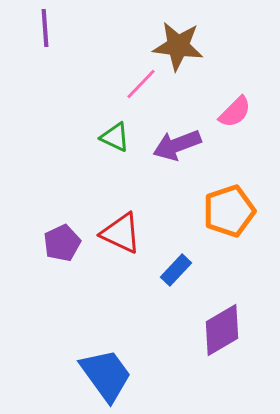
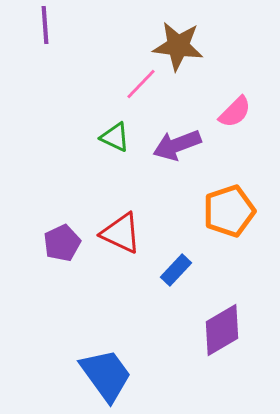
purple line: moved 3 px up
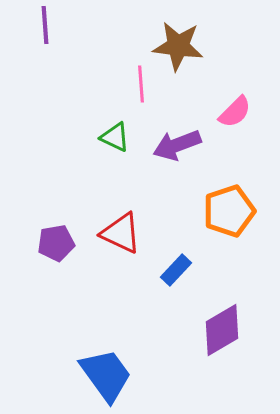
pink line: rotated 48 degrees counterclockwise
purple pentagon: moved 6 px left; rotated 15 degrees clockwise
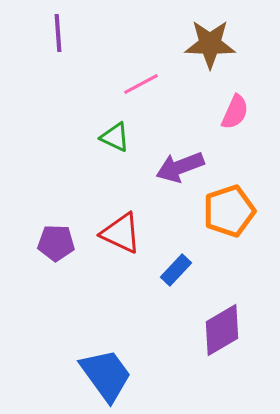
purple line: moved 13 px right, 8 px down
brown star: moved 32 px right, 2 px up; rotated 6 degrees counterclockwise
pink line: rotated 66 degrees clockwise
pink semicircle: rotated 21 degrees counterclockwise
purple arrow: moved 3 px right, 22 px down
purple pentagon: rotated 12 degrees clockwise
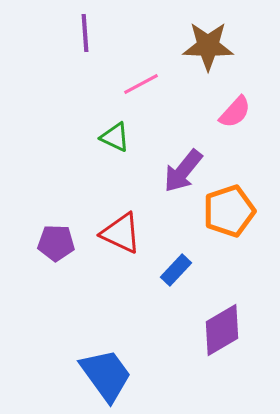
purple line: moved 27 px right
brown star: moved 2 px left, 2 px down
pink semicircle: rotated 18 degrees clockwise
purple arrow: moved 3 px right, 4 px down; rotated 30 degrees counterclockwise
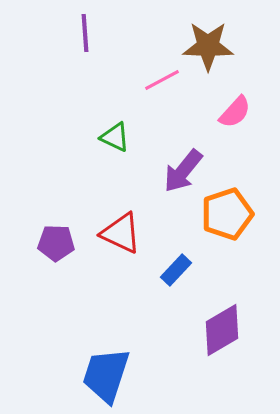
pink line: moved 21 px right, 4 px up
orange pentagon: moved 2 px left, 3 px down
blue trapezoid: rotated 126 degrees counterclockwise
